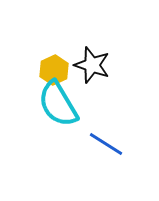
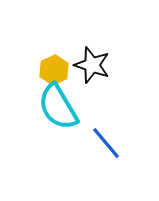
cyan semicircle: moved 3 px down
blue line: moved 1 px up; rotated 18 degrees clockwise
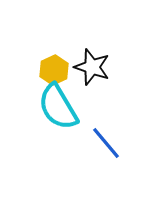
black star: moved 2 px down
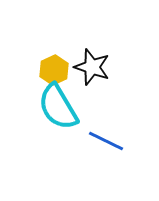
blue line: moved 2 px up; rotated 24 degrees counterclockwise
